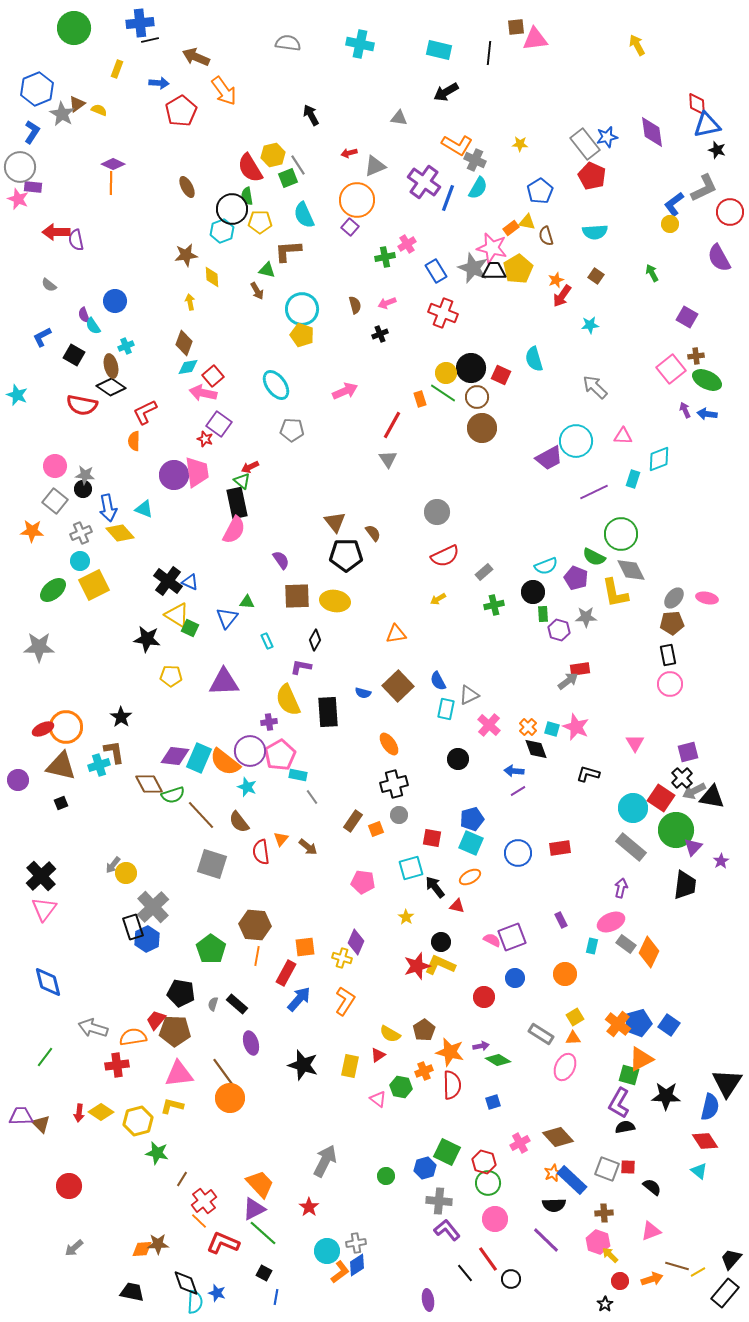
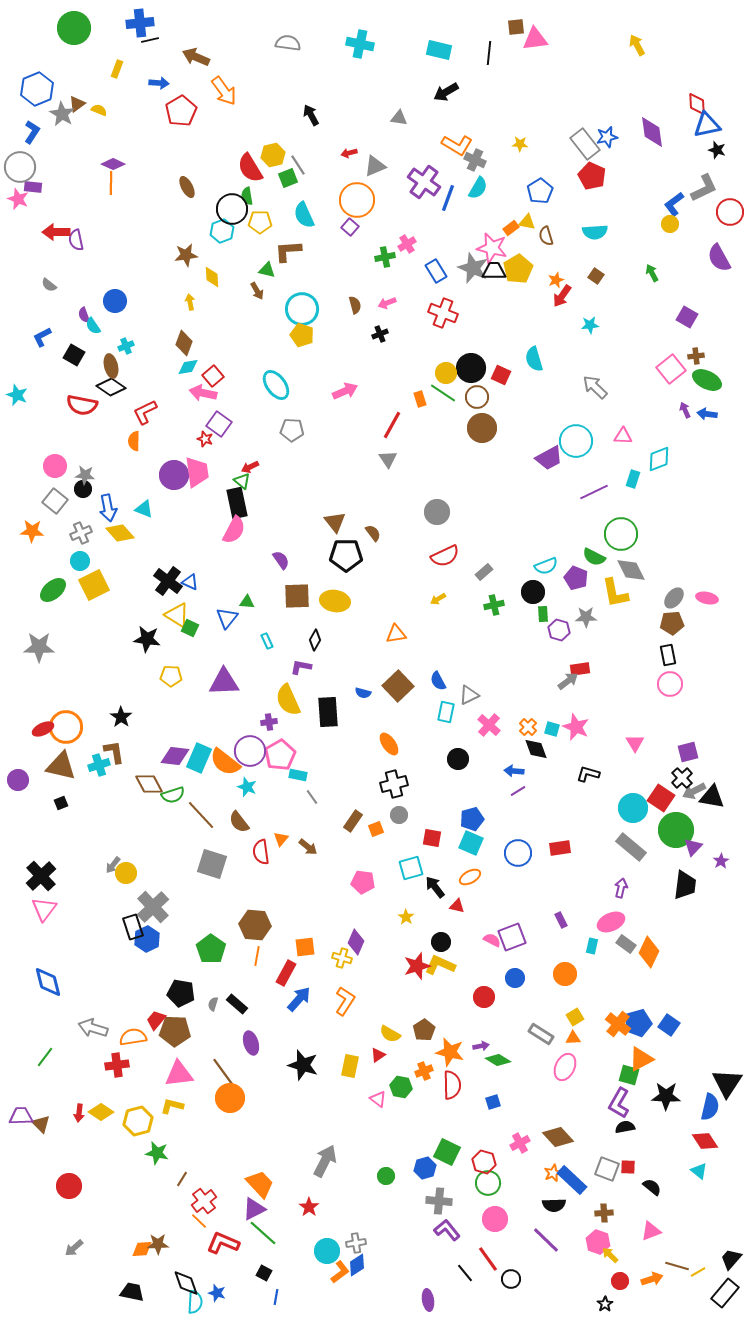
cyan rectangle at (446, 709): moved 3 px down
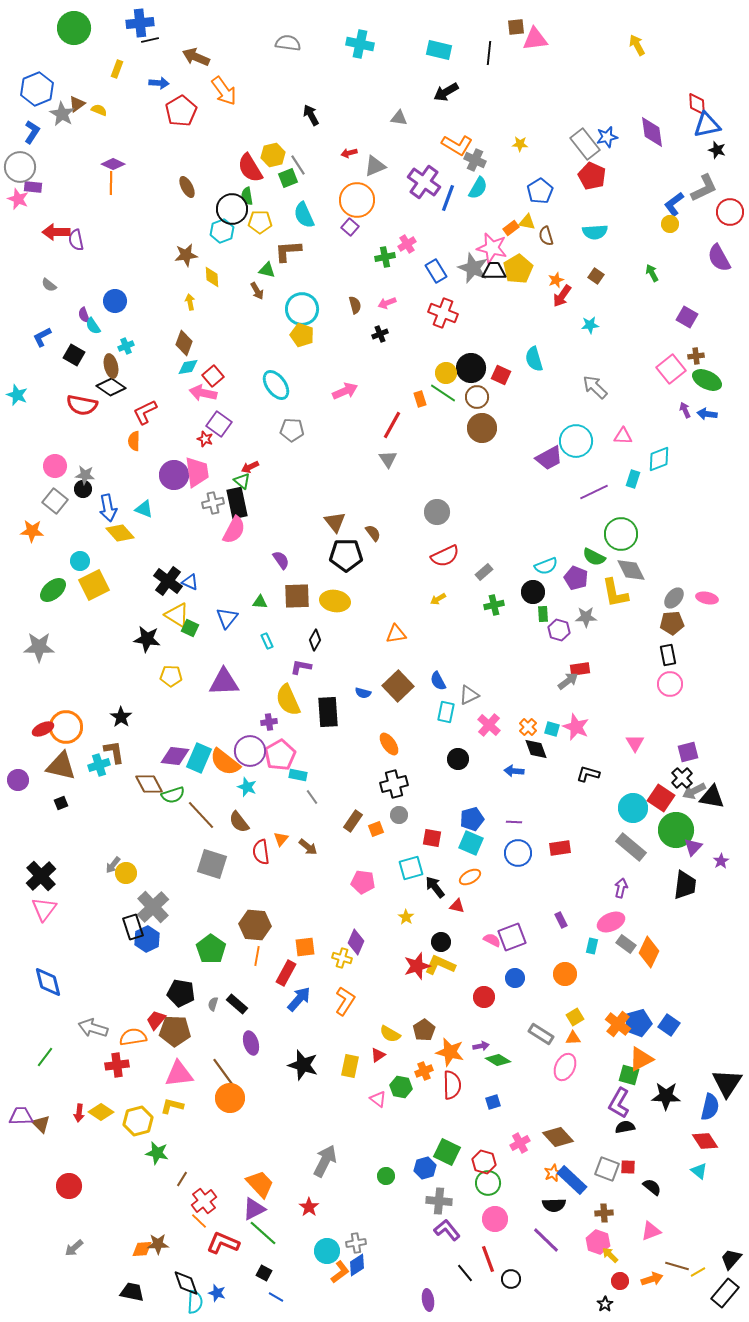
gray cross at (81, 533): moved 132 px right, 30 px up; rotated 10 degrees clockwise
green triangle at (247, 602): moved 13 px right
purple line at (518, 791): moved 4 px left, 31 px down; rotated 35 degrees clockwise
red line at (488, 1259): rotated 16 degrees clockwise
blue line at (276, 1297): rotated 70 degrees counterclockwise
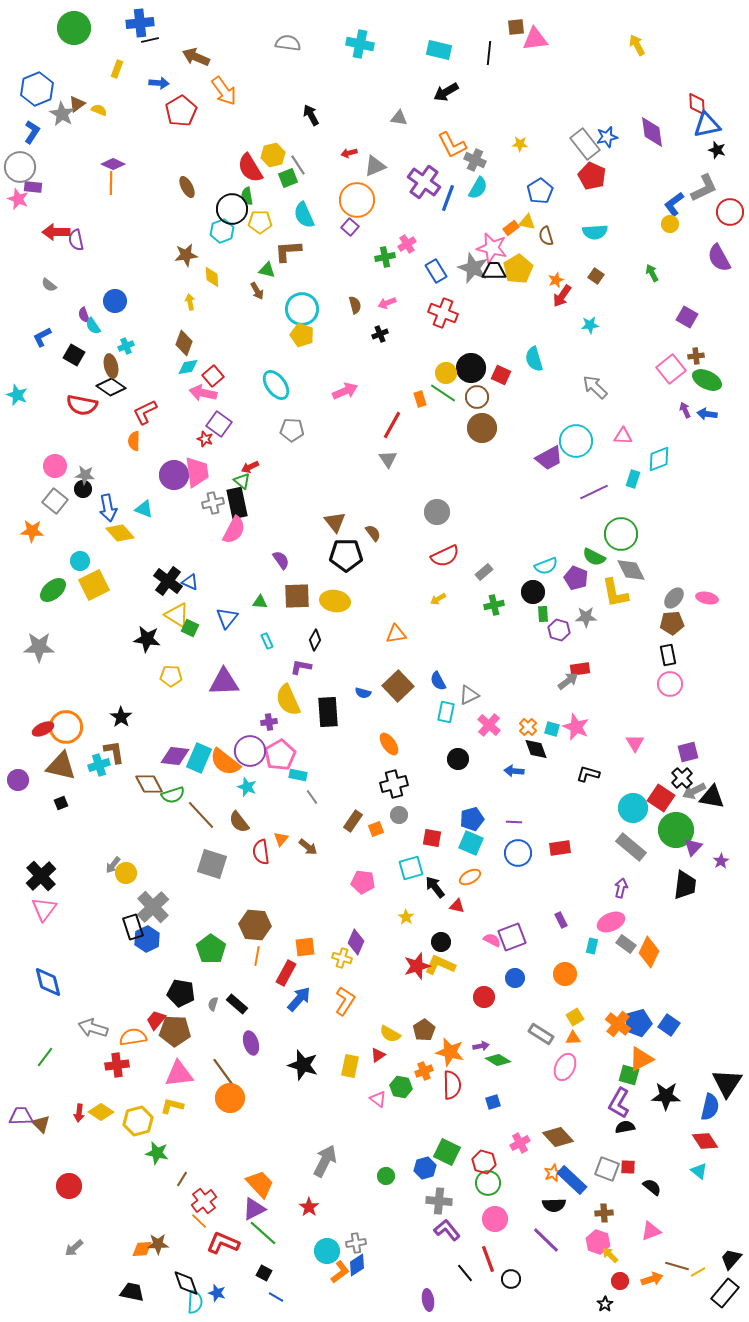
orange L-shape at (457, 145): moved 5 px left; rotated 32 degrees clockwise
